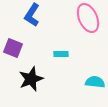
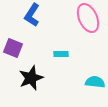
black star: moved 1 px up
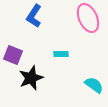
blue L-shape: moved 2 px right, 1 px down
purple square: moved 7 px down
cyan semicircle: moved 1 px left, 3 px down; rotated 30 degrees clockwise
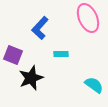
blue L-shape: moved 6 px right, 12 px down; rotated 10 degrees clockwise
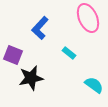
cyan rectangle: moved 8 px right, 1 px up; rotated 40 degrees clockwise
black star: rotated 10 degrees clockwise
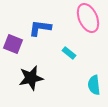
blue L-shape: rotated 55 degrees clockwise
purple square: moved 11 px up
cyan semicircle: rotated 132 degrees counterclockwise
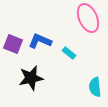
blue L-shape: moved 13 px down; rotated 15 degrees clockwise
cyan semicircle: moved 1 px right, 2 px down
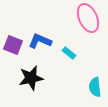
purple square: moved 1 px down
